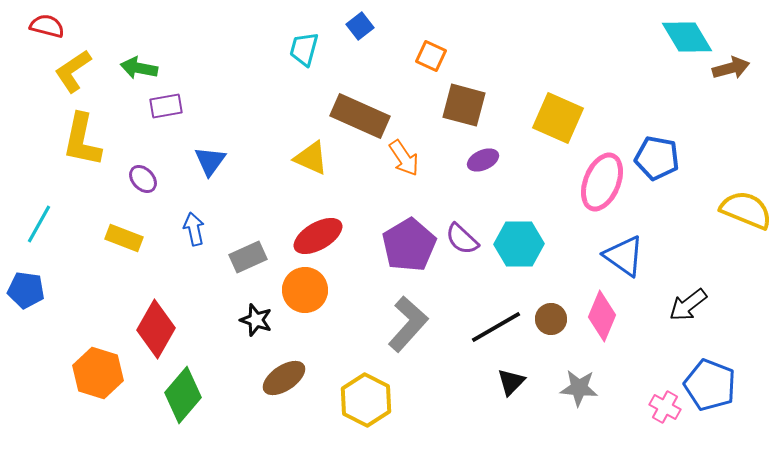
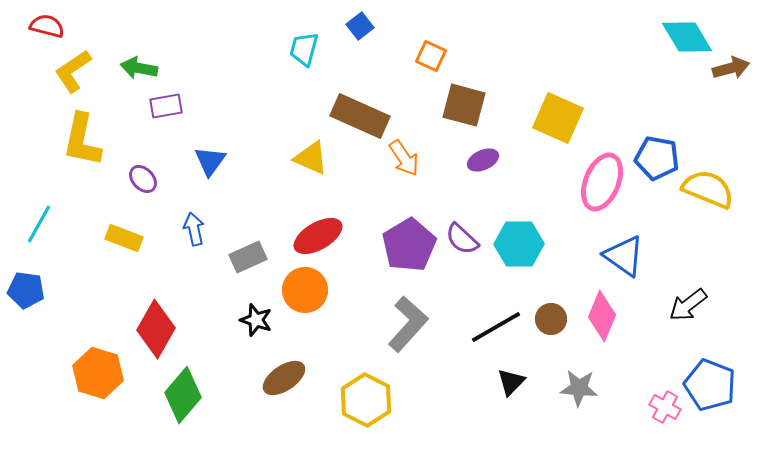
yellow semicircle at (746, 210): moved 38 px left, 21 px up
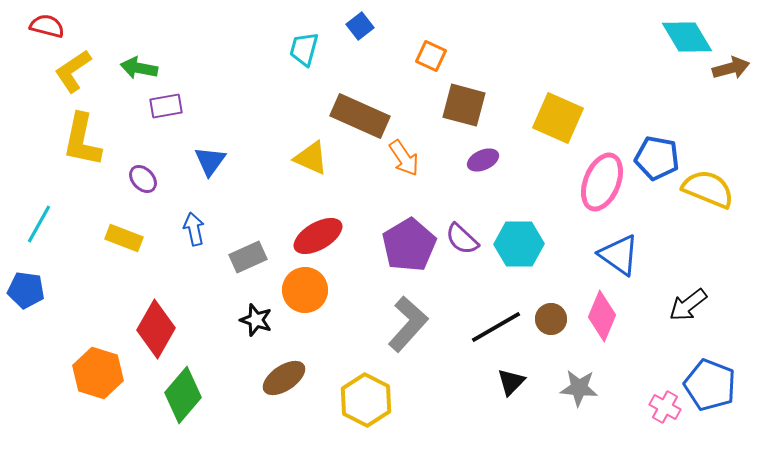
blue triangle at (624, 256): moved 5 px left, 1 px up
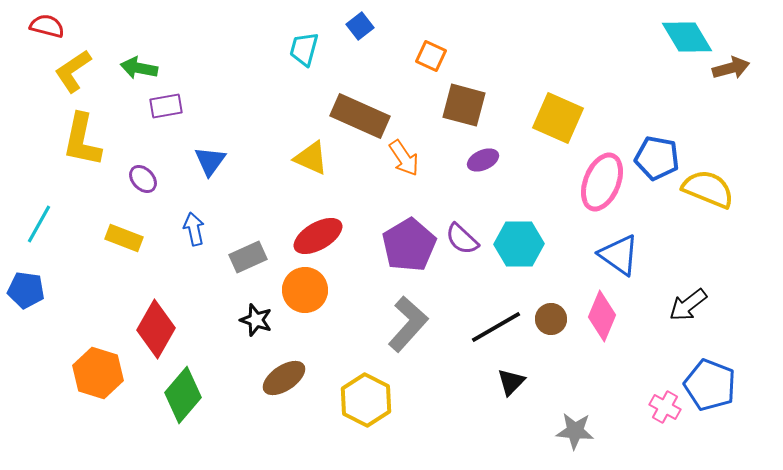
gray star at (579, 388): moved 4 px left, 43 px down
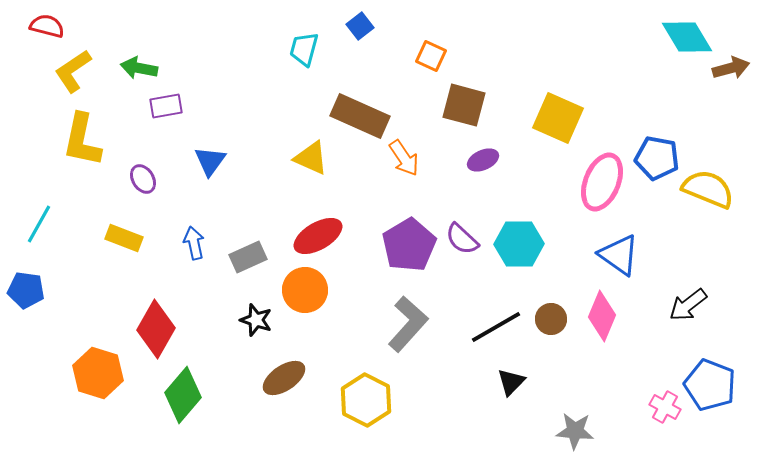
purple ellipse at (143, 179): rotated 12 degrees clockwise
blue arrow at (194, 229): moved 14 px down
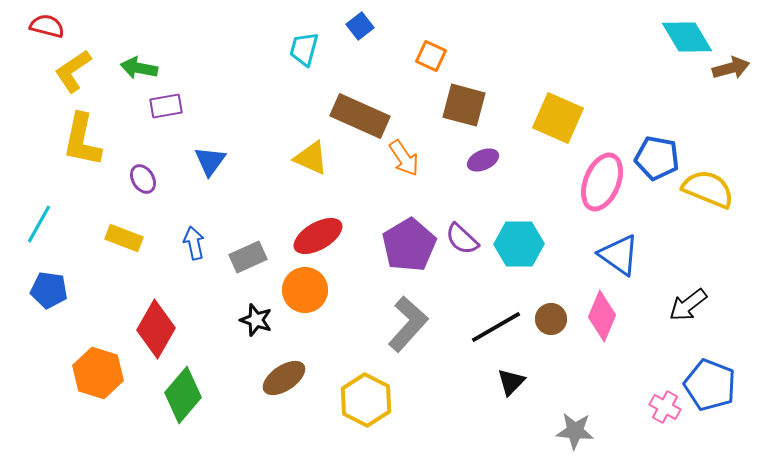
blue pentagon at (26, 290): moved 23 px right
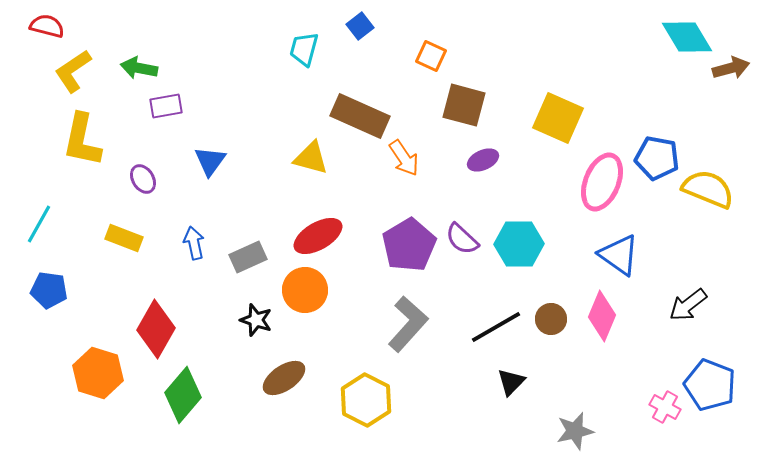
yellow triangle at (311, 158): rotated 9 degrees counterclockwise
gray star at (575, 431): rotated 18 degrees counterclockwise
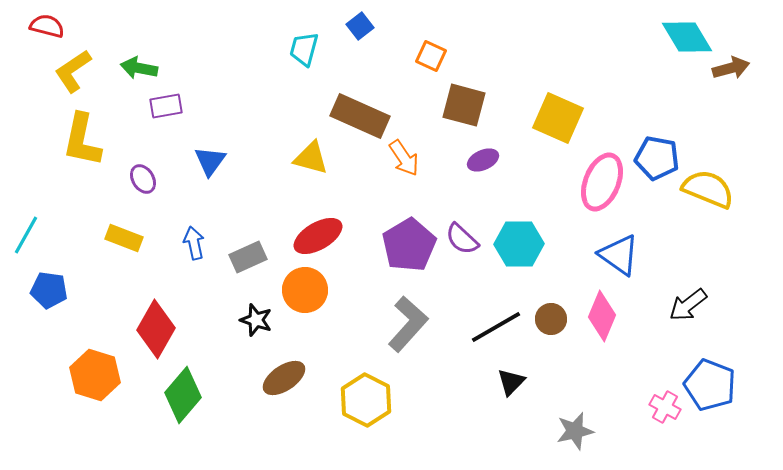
cyan line at (39, 224): moved 13 px left, 11 px down
orange hexagon at (98, 373): moved 3 px left, 2 px down
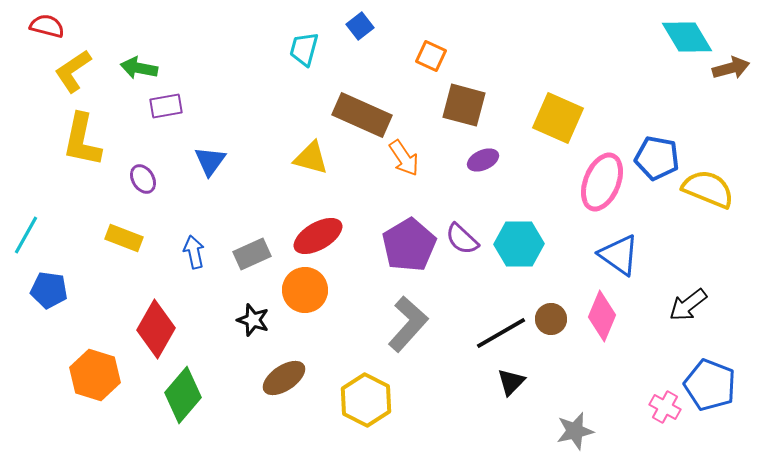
brown rectangle at (360, 116): moved 2 px right, 1 px up
blue arrow at (194, 243): moved 9 px down
gray rectangle at (248, 257): moved 4 px right, 3 px up
black star at (256, 320): moved 3 px left
black line at (496, 327): moved 5 px right, 6 px down
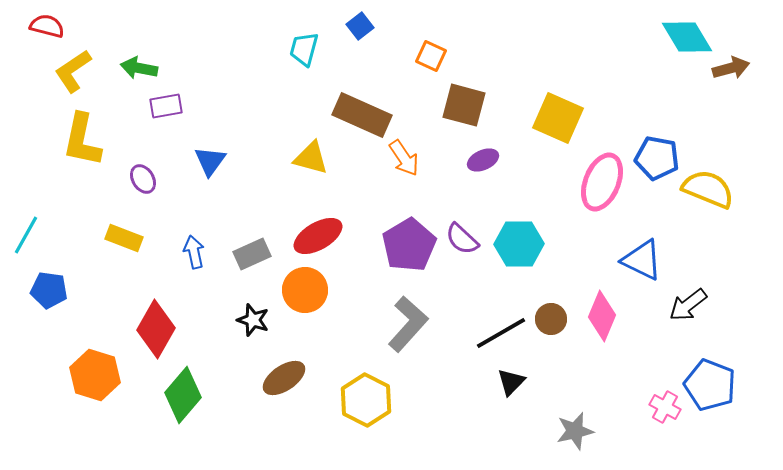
blue triangle at (619, 255): moved 23 px right, 5 px down; rotated 9 degrees counterclockwise
